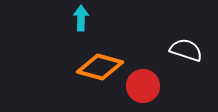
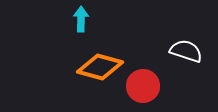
cyan arrow: moved 1 px down
white semicircle: moved 1 px down
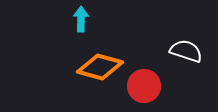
red circle: moved 1 px right
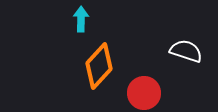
orange diamond: moved 1 px left, 1 px up; rotated 63 degrees counterclockwise
red circle: moved 7 px down
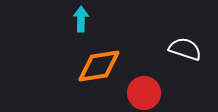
white semicircle: moved 1 px left, 2 px up
orange diamond: rotated 39 degrees clockwise
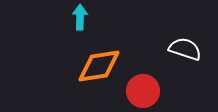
cyan arrow: moved 1 px left, 2 px up
red circle: moved 1 px left, 2 px up
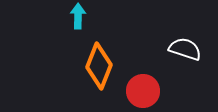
cyan arrow: moved 2 px left, 1 px up
orange diamond: rotated 60 degrees counterclockwise
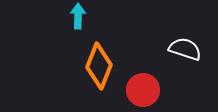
red circle: moved 1 px up
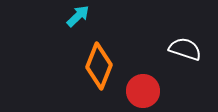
cyan arrow: rotated 45 degrees clockwise
red circle: moved 1 px down
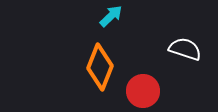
cyan arrow: moved 33 px right
orange diamond: moved 1 px right, 1 px down
